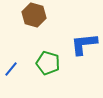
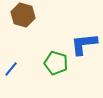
brown hexagon: moved 11 px left
green pentagon: moved 8 px right
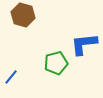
green pentagon: rotated 30 degrees counterclockwise
blue line: moved 8 px down
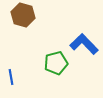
blue L-shape: rotated 52 degrees clockwise
blue line: rotated 49 degrees counterclockwise
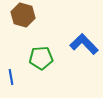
green pentagon: moved 15 px left, 5 px up; rotated 10 degrees clockwise
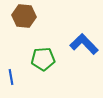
brown hexagon: moved 1 px right, 1 px down; rotated 10 degrees counterclockwise
green pentagon: moved 2 px right, 1 px down
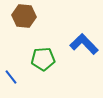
blue line: rotated 28 degrees counterclockwise
